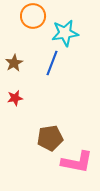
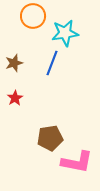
brown star: rotated 12 degrees clockwise
red star: rotated 21 degrees counterclockwise
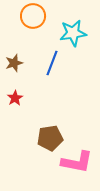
cyan star: moved 8 px right
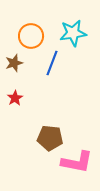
orange circle: moved 2 px left, 20 px down
brown pentagon: rotated 15 degrees clockwise
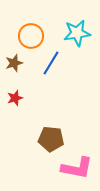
cyan star: moved 4 px right
blue line: moved 1 px left; rotated 10 degrees clockwise
red star: rotated 14 degrees clockwise
brown pentagon: moved 1 px right, 1 px down
pink L-shape: moved 6 px down
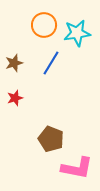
orange circle: moved 13 px right, 11 px up
brown pentagon: rotated 15 degrees clockwise
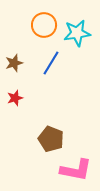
pink L-shape: moved 1 px left, 2 px down
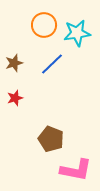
blue line: moved 1 px right, 1 px down; rotated 15 degrees clockwise
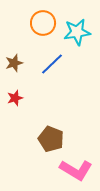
orange circle: moved 1 px left, 2 px up
cyan star: moved 1 px up
pink L-shape: rotated 20 degrees clockwise
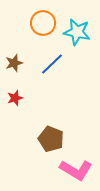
cyan star: rotated 20 degrees clockwise
